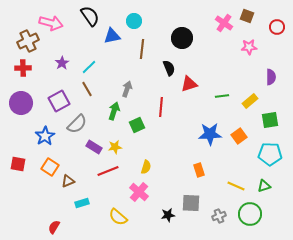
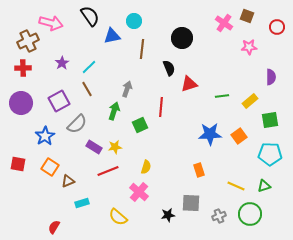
green square at (137, 125): moved 3 px right
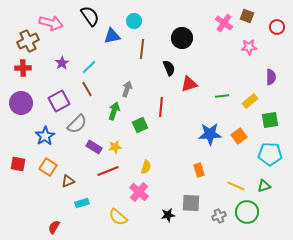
orange square at (50, 167): moved 2 px left
green circle at (250, 214): moved 3 px left, 2 px up
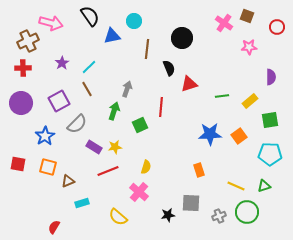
brown line at (142, 49): moved 5 px right
orange square at (48, 167): rotated 18 degrees counterclockwise
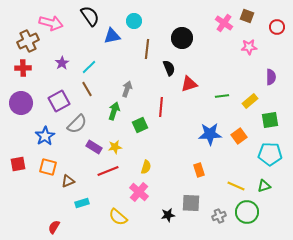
red square at (18, 164): rotated 21 degrees counterclockwise
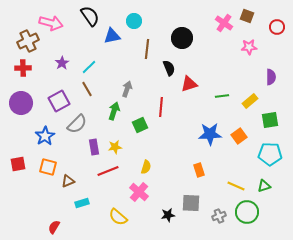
purple rectangle at (94, 147): rotated 49 degrees clockwise
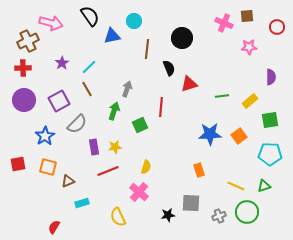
brown square at (247, 16): rotated 24 degrees counterclockwise
pink cross at (224, 23): rotated 12 degrees counterclockwise
purple circle at (21, 103): moved 3 px right, 3 px up
yellow semicircle at (118, 217): rotated 24 degrees clockwise
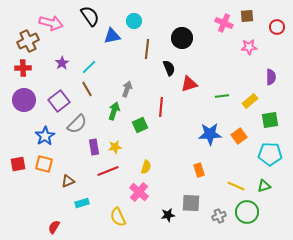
purple square at (59, 101): rotated 10 degrees counterclockwise
orange square at (48, 167): moved 4 px left, 3 px up
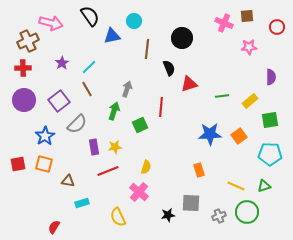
brown triangle at (68, 181): rotated 32 degrees clockwise
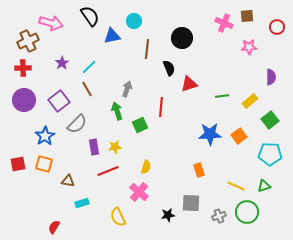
green arrow at (114, 111): moved 3 px right; rotated 36 degrees counterclockwise
green square at (270, 120): rotated 30 degrees counterclockwise
